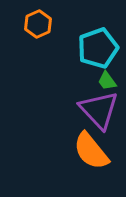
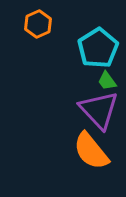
cyan pentagon: rotated 12 degrees counterclockwise
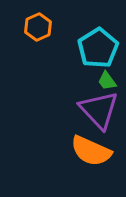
orange hexagon: moved 3 px down
orange semicircle: rotated 27 degrees counterclockwise
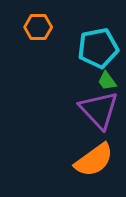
orange hexagon: rotated 24 degrees clockwise
cyan pentagon: rotated 21 degrees clockwise
orange semicircle: moved 3 px right, 9 px down; rotated 60 degrees counterclockwise
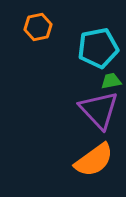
orange hexagon: rotated 12 degrees counterclockwise
green trapezoid: moved 4 px right; rotated 115 degrees clockwise
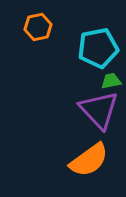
orange semicircle: moved 5 px left
